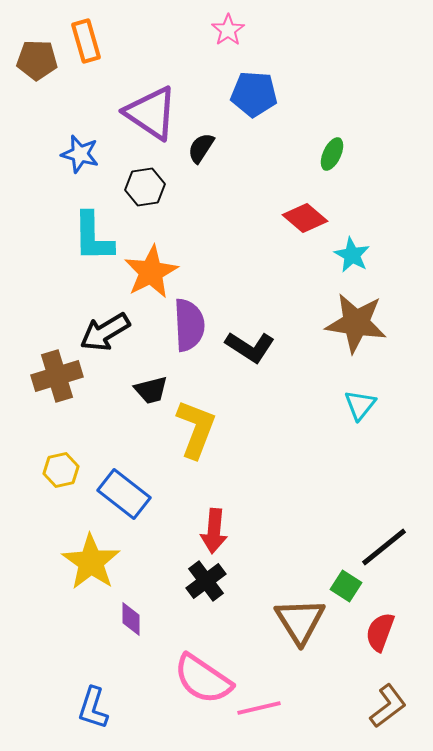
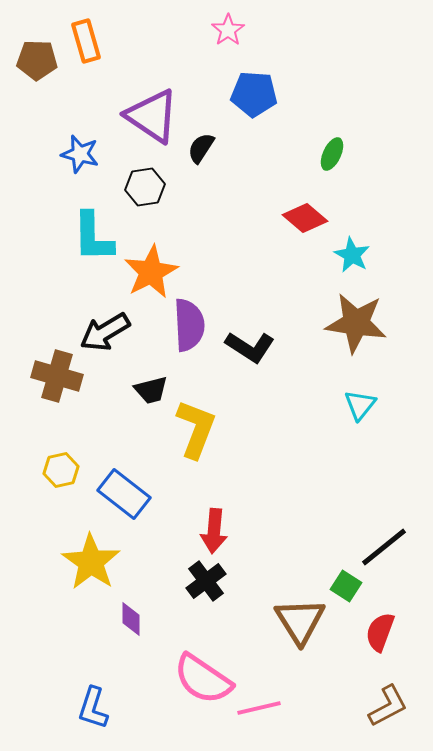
purple triangle: moved 1 px right, 3 px down
brown cross: rotated 33 degrees clockwise
brown L-shape: rotated 9 degrees clockwise
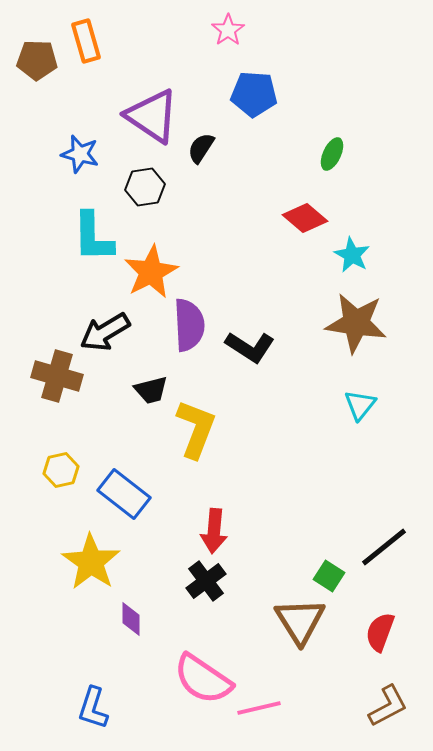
green square: moved 17 px left, 10 px up
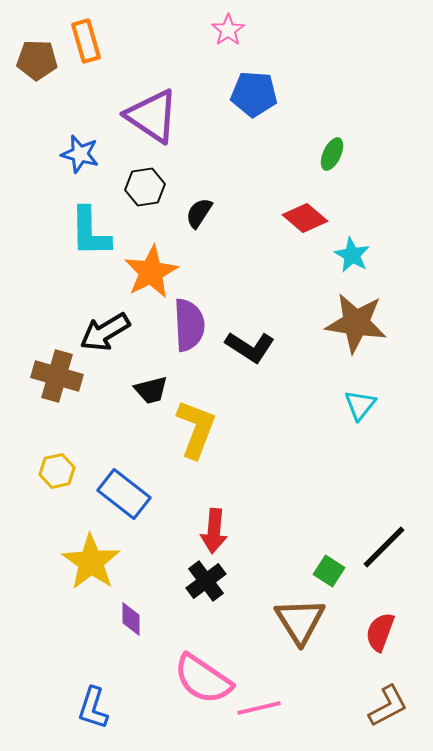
black semicircle: moved 2 px left, 65 px down
cyan L-shape: moved 3 px left, 5 px up
yellow hexagon: moved 4 px left, 1 px down
black line: rotated 6 degrees counterclockwise
green square: moved 5 px up
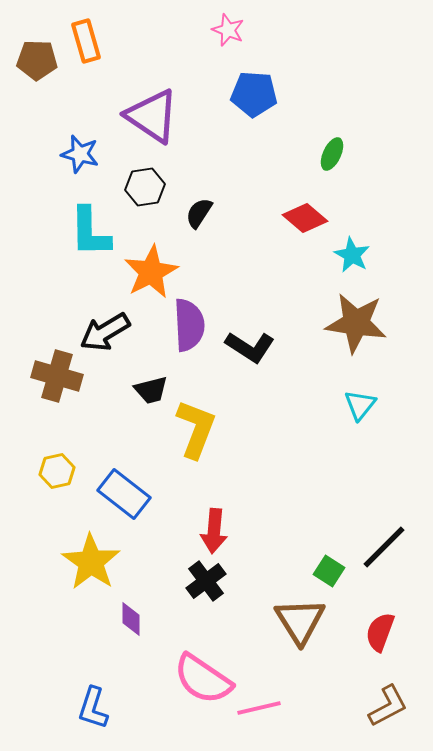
pink star: rotated 16 degrees counterclockwise
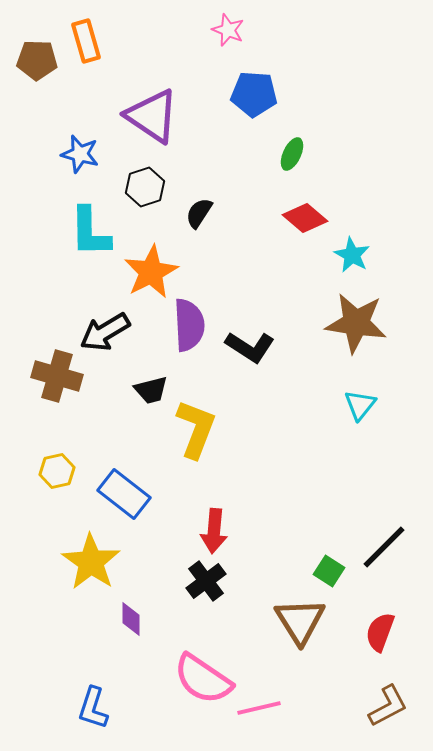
green ellipse: moved 40 px left
black hexagon: rotated 9 degrees counterclockwise
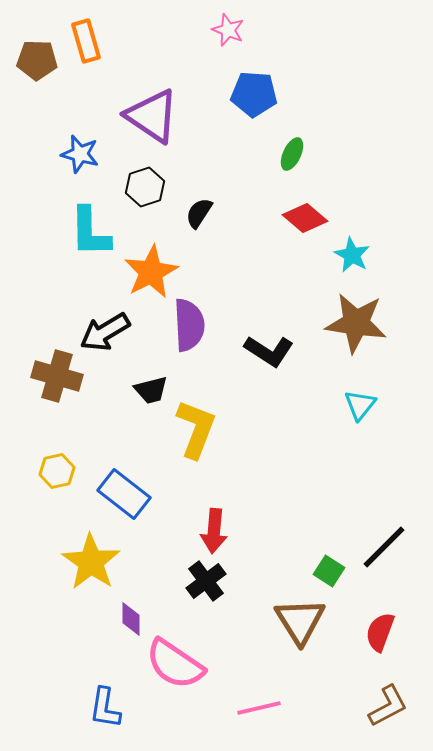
black L-shape: moved 19 px right, 4 px down
pink semicircle: moved 28 px left, 15 px up
blue L-shape: moved 12 px right; rotated 9 degrees counterclockwise
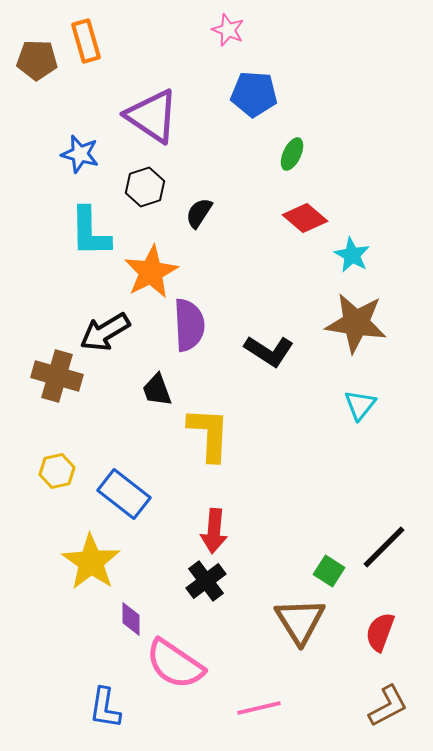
black trapezoid: moved 6 px right; rotated 84 degrees clockwise
yellow L-shape: moved 13 px right, 5 px down; rotated 18 degrees counterclockwise
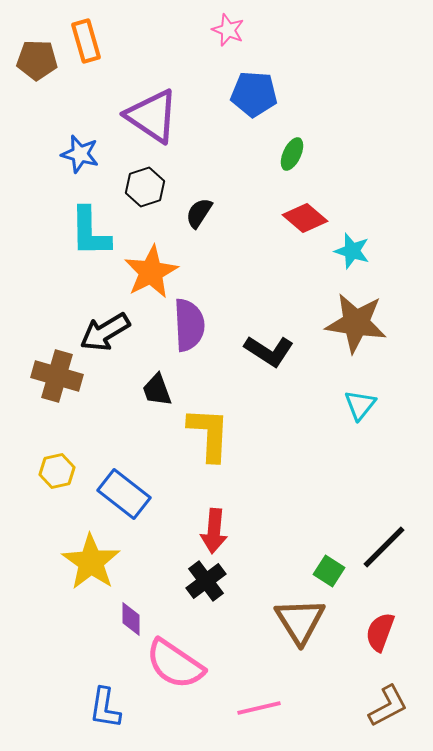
cyan star: moved 4 px up; rotated 12 degrees counterclockwise
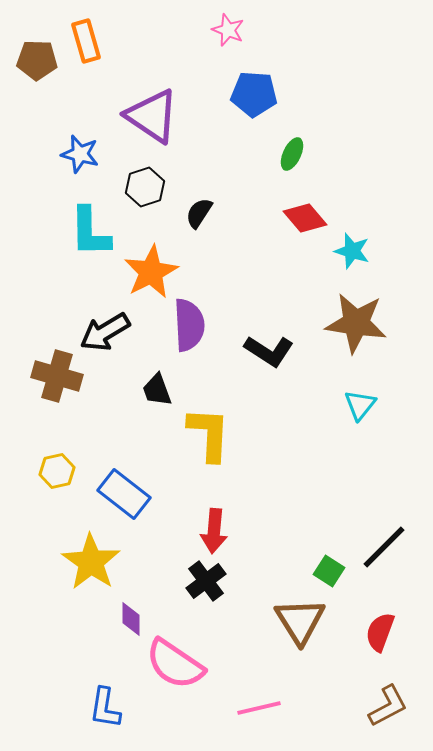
red diamond: rotated 9 degrees clockwise
